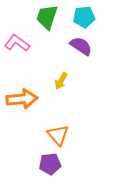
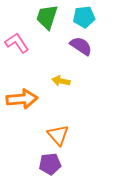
pink L-shape: rotated 20 degrees clockwise
yellow arrow: rotated 72 degrees clockwise
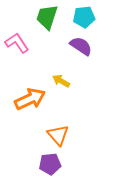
yellow arrow: rotated 18 degrees clockwise
orange arrow: moved 8 px right; rotated 20 degrees counterclockwise
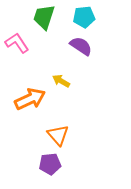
green trapezoid: moved 3 px left
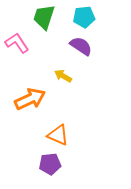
yellow arrow: moved 2 px right, 5 px up
orange triangle: rotated 25 degrees counterclockwise
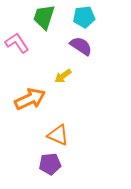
yellow arrow: rotated 66 degrees counterclockwise
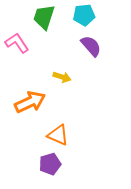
cyan pentagon: moved 2 px up
purple semicircle: moved 10 px right; rotated 15 degrees clockwise
yellow arrow: moved 1 px left, 1 px down; rotated 126 degrees counterclockwise
orange arrow: moved 3 px down
purple pentagon: rotated 10 degrees counterclockwise
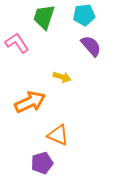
purple pentagon: moved 8 px left, 1 px up
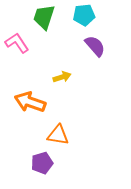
purple semicircle: moved 4 px right
yellow arrow: rotated 36 degrees counterclockwise
orange arrow: rotated 136 degrees counterclockwise
orange triangle: rotated 15 degrees counterclockwise
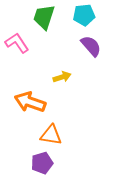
purple semicircle: moved 4 px left
orange triangle: moved 7 px left
